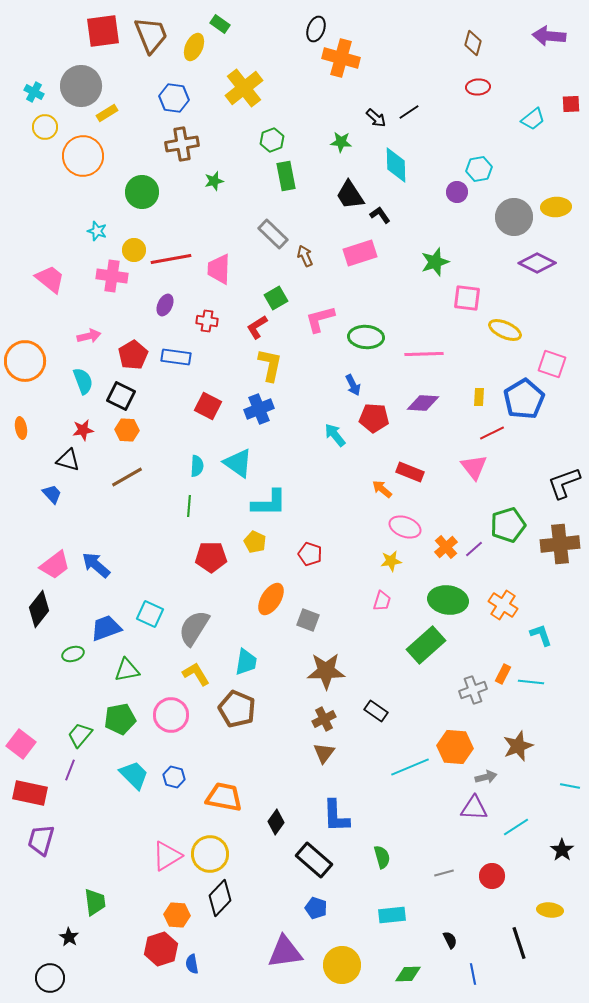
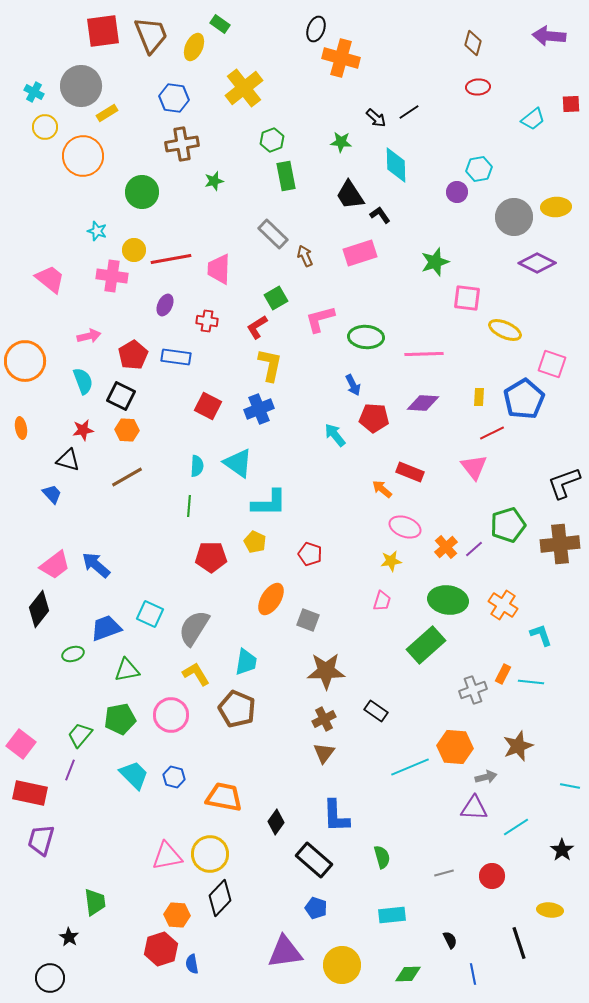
pink triangle at (167, 856): rotated 20 degrees clockwise
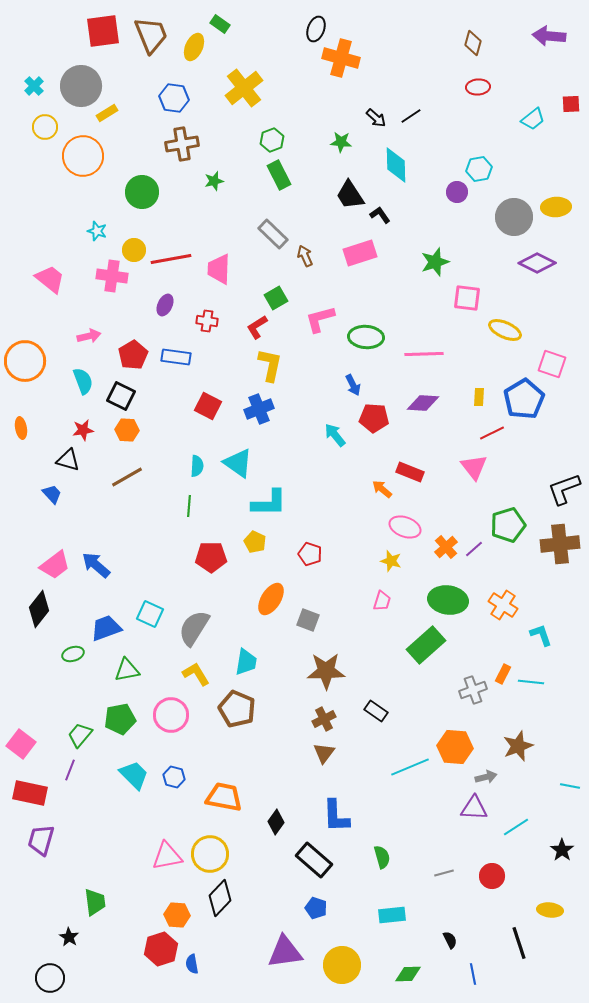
cyan cross at (34, 92): moved 6 px up; rotated 18 degrees clockwise
black line at (409, 112): moved 2 px right, 4 px down
green rectangle at (286, 176): moved 7 px left, 1 px up; rotated 16 degrees counterclockwise
black L-shape at (564, 483): moved 6 px down
yellow star at (391, 561): rotated 25 degrees clockwise
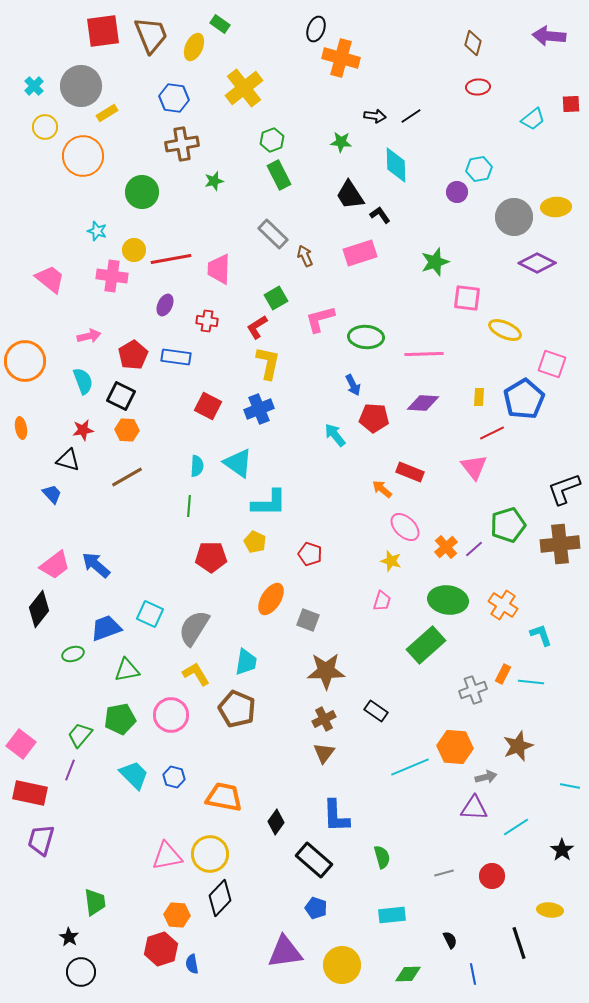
black arrow at (376, 118): moved 1 px left, 2 px up; rotated 35 degrees counterclockwise
yellow L-shape at (270, 365): moved 2 px left, 2 px up
pink ellipse at (405, 527): rotated 24 degrees clockwise
black circle at (50, 978): moved 31 px right, 6 px up
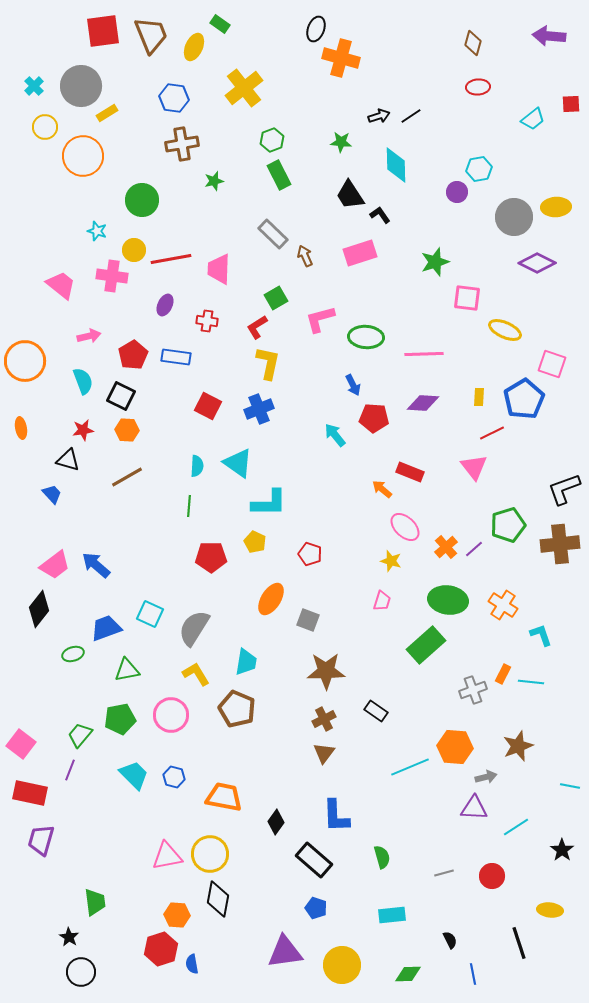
black arrow at (375, 116): moved 4 px right; rotated 25 degrees counterclockwise
green circle at (142, 192): moved 8 px down
pink trapezoid at (50, 279): moved 11 px right, 6 px down
black diamond at (220, 898): moved 2 px left, 1 px down; rotated 33 degrees counterclockwise
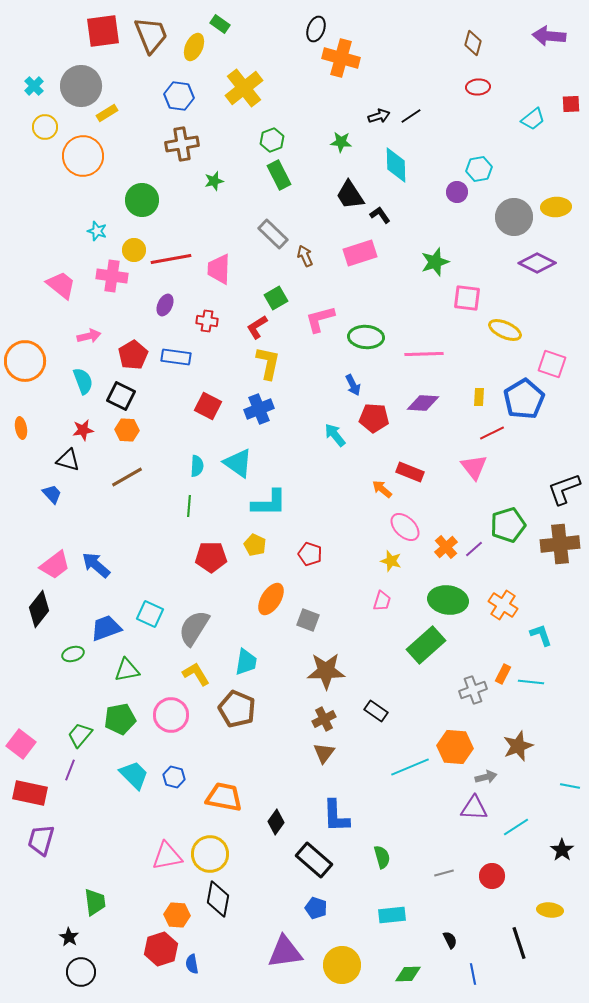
blue hexagon at (174, 98): moved 5 px right, 2 px up
yellow pentagon at (255, 542): moved 3 px down
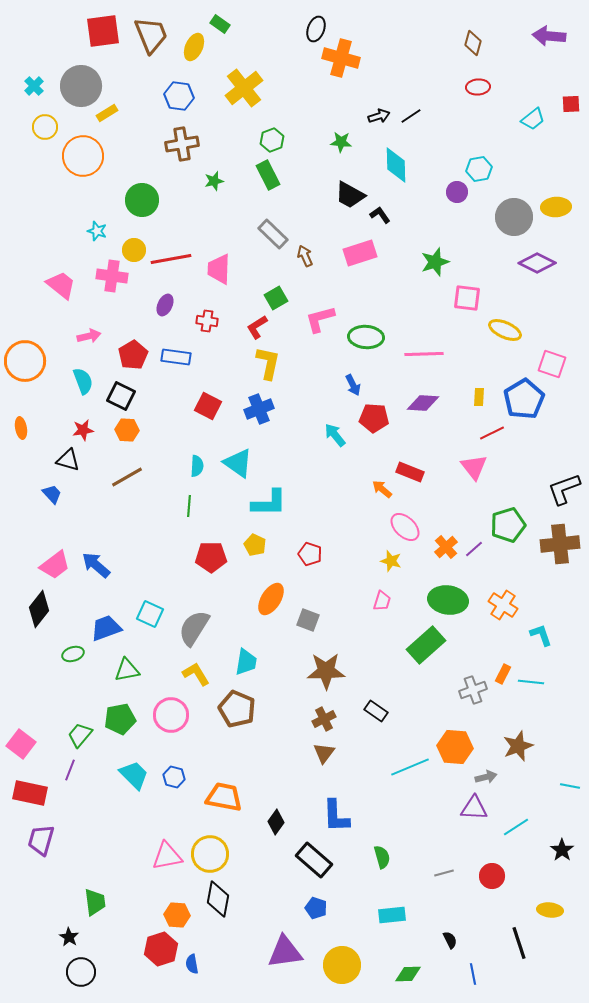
green rectangle at (279, 175): moved 11 px left
black trapezoid at (350, 195): rotated 28 degrees counterclockwise
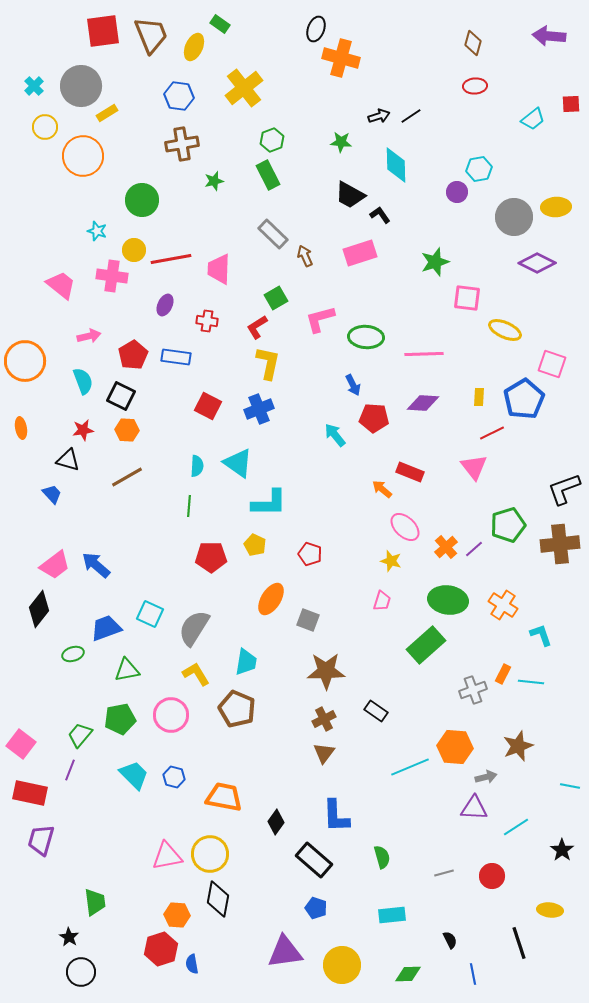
red ellipse at (478, 87): moved 3 px left, 1 px up
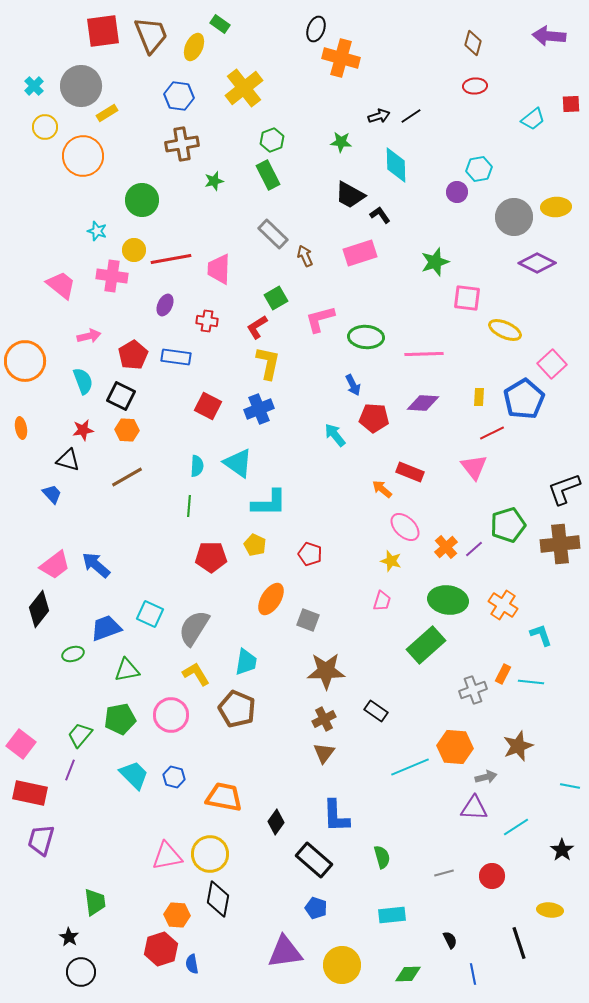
pink square at (552, 364): rotated 28 degrees clockwise
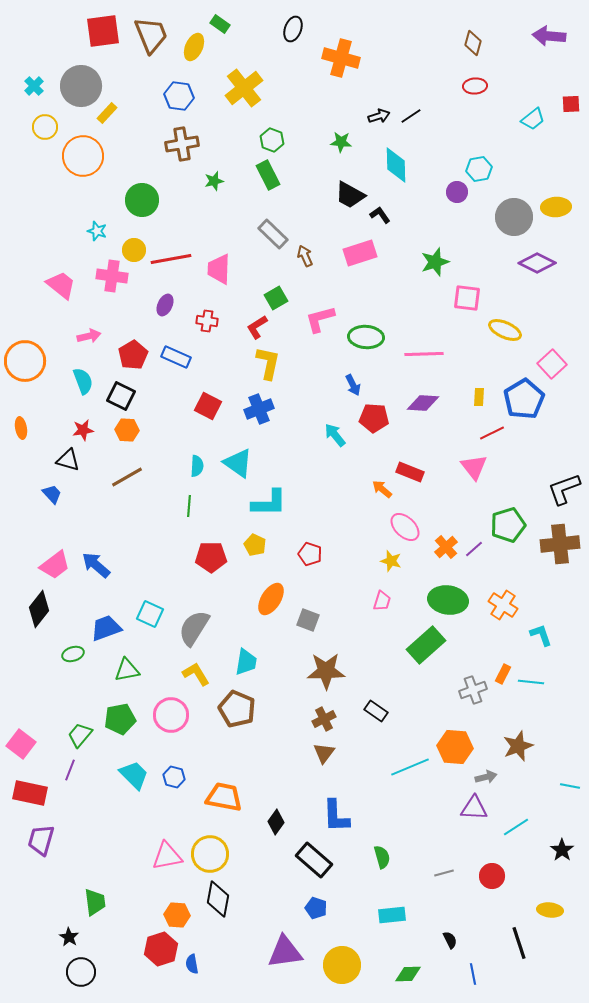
black ellipse at (316, 29): moved 23 px left
yellow rectangle at (107, 113): rotated 15 degrees counterclockwise
green hexagon at (272, 140): rotated 20 degrees counterclockwise
blue rectangle at (176, 357): rotated 16 degrees clockwise
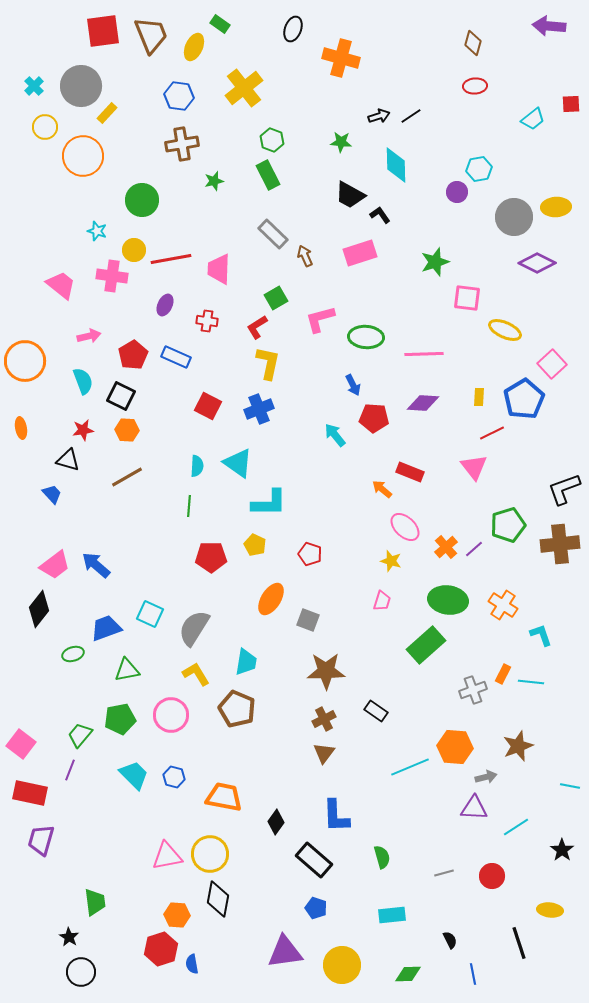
purple arrow at (549, 36): moved 10 px up
